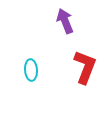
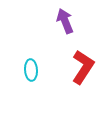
red L-shape: moved 2 px left; rotated 12 degrees clockwise
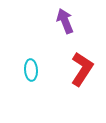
red L-shape: moved 1 px left, 2 px down
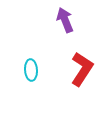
purple arrow: moved 1 px up
